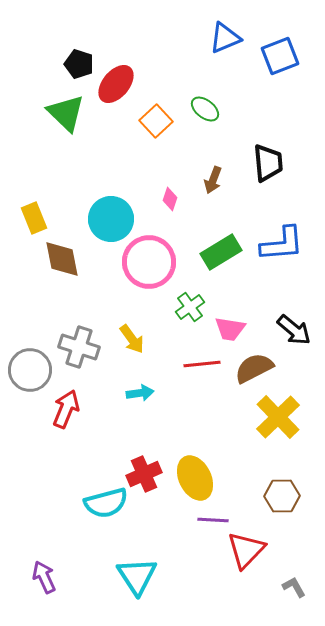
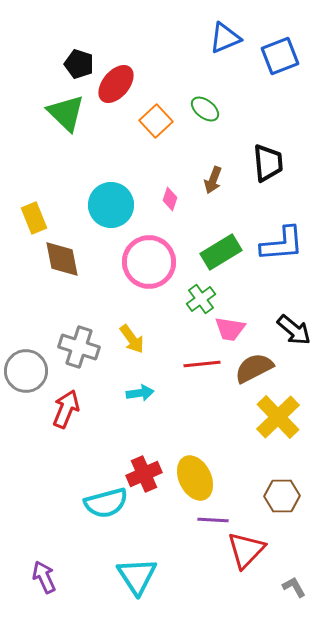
cyan circle: moved 14 px up
green cross: moved 11 px right, 8 px up
gray circle: moved 4 px left, 1 px down
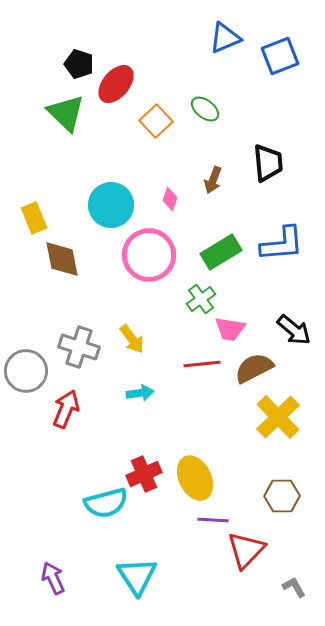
pink circle: moved 7 px up
purple arrow: moved 9 px right, 1 px down
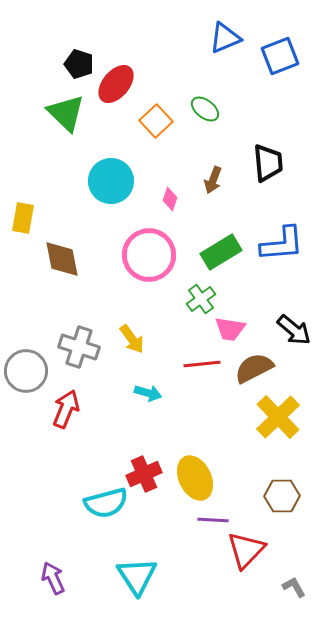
cyan circle: moved 24 px up
yellow rectangle: moved 11 px left; rotated 32 degrees clockwise
cyan arrow: moved 8 px right; rotated 24 degrees clockwise
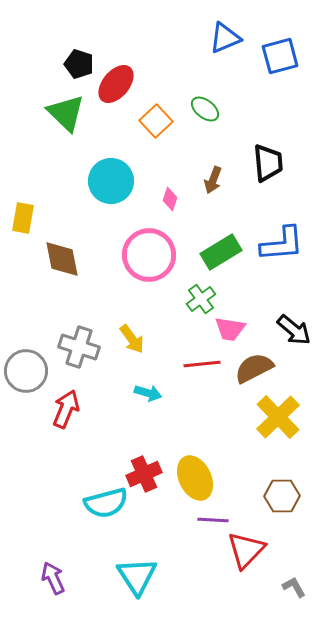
blue square: rotated 6 degrees clockwise
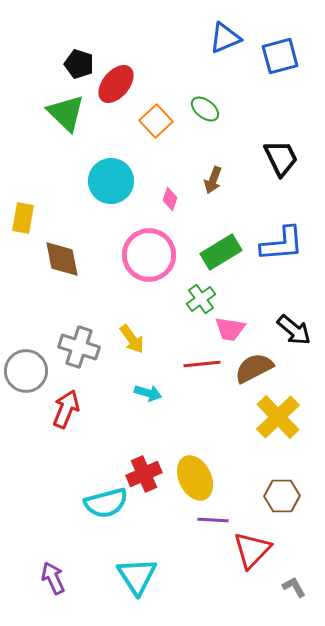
black trapezoid: moved 13 px right, 5 px up; rotated 21 degrees counterclockwise
red triangle: moved 6 px right
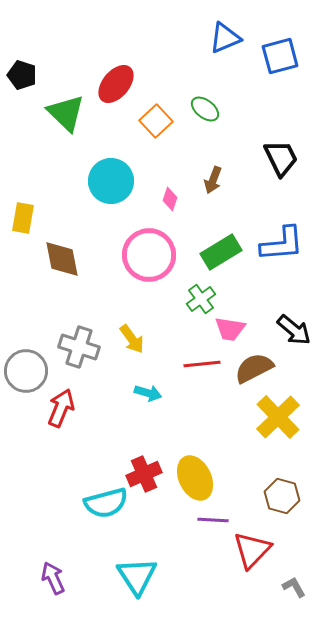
black pentagon: moved 57 px left, 11 px down
red arrow: moved 5 px left, 1 px up
brown hexagon: rotated 16 degrees clockwise
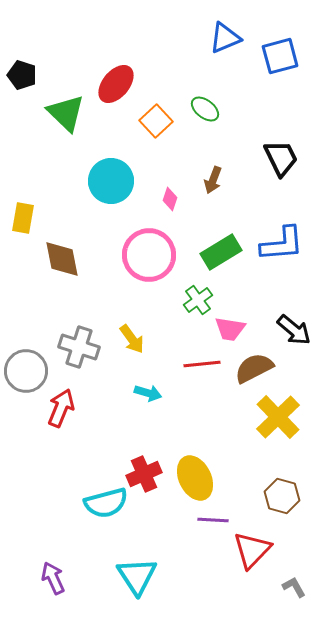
green cross: moved 3 px left, 1 px down
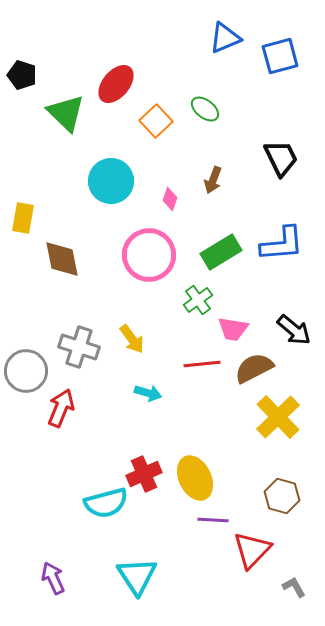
pink trapezoid: moved 3 px right
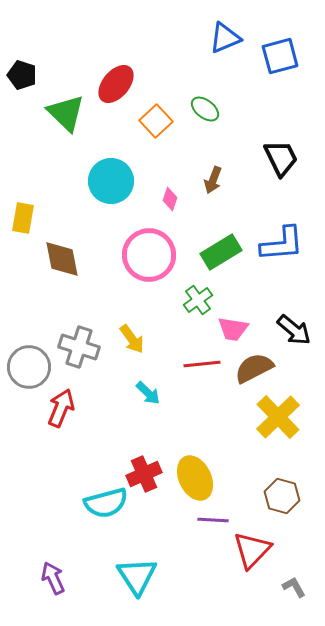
gray circle: moved 3 px right, 4 px up
cyan arrow: rotated 28 degrees clockwise
